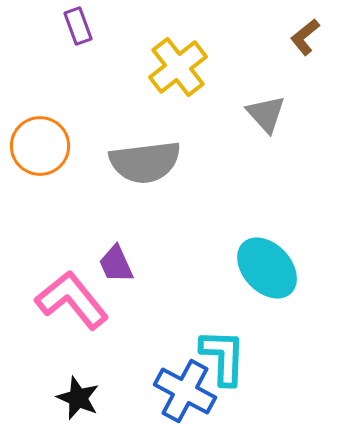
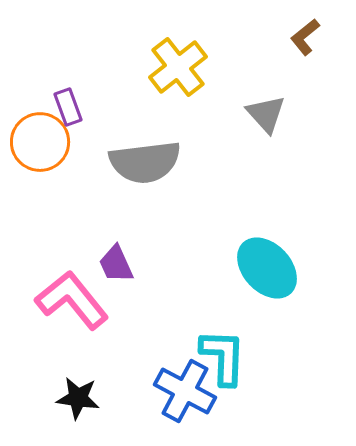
purple rectangle: moved 10 px left, 81 px down
orange circle: moved 4 px up
black star: rotated 15 degrees counterclockwise
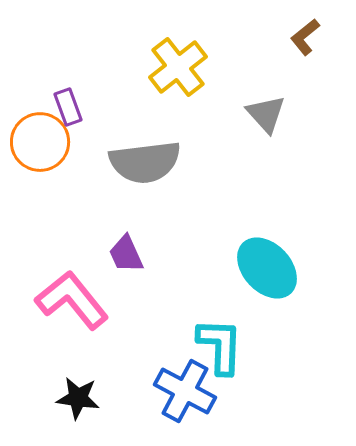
purple trapezoid: moved 10 px right, 10 px up
cyan L-shape: moved 3 px left, 11 px up
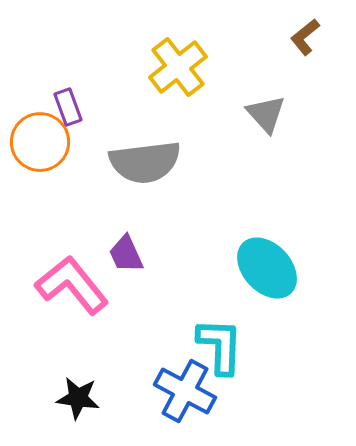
pink L-shape: moved 15 px up
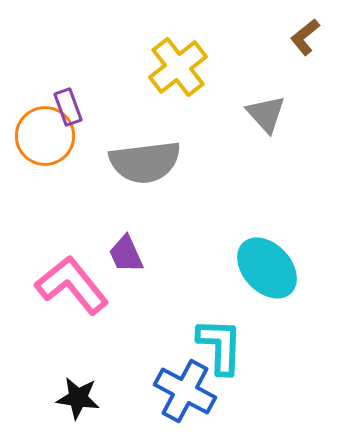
orange circle: moved 5 px right, 6 px up
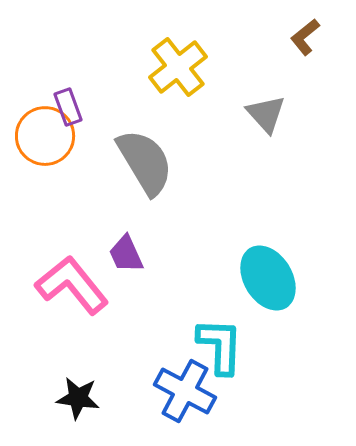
gray semicircle: rotated 114 degrees counterclockwise
cyan ellipse: moved 1 px right, 10 px down; rotated 12 degrees clockwise
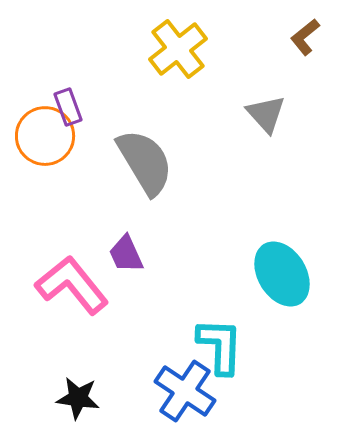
yellow cross: moved 18 px up
cyan ellipse: moved 14 px right, 4 px up
blue cross: rotated 6 degrees clockwise
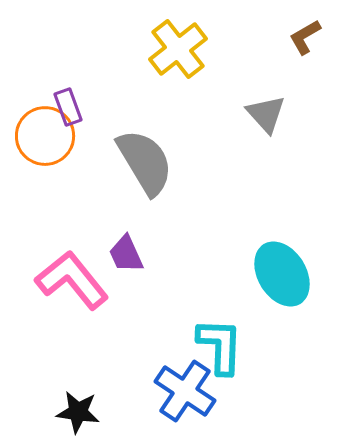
brown L-shape: rotated 9 degrees clockwise
pink L-shape: moved 5 px up
black star: moved 14 px down
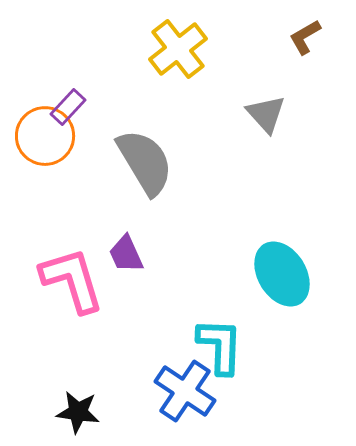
purple rectangle: rotated 63 degrees clockwise
pink L-shape: rotated 22 degrees clockwise
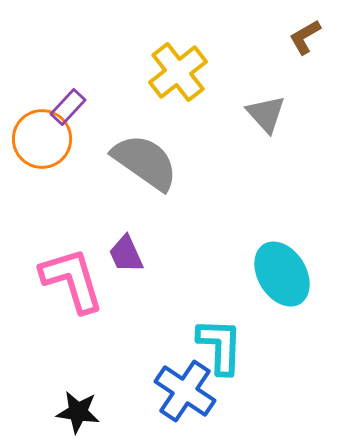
yellow cross: moved 23 px down
orange circle: moved 3 px left, 3 px down
gray semicircle: rotated 24 degrees counterclockwise
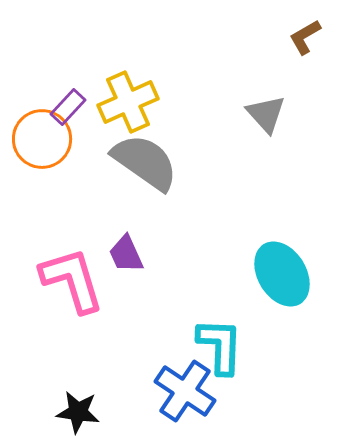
yellow cross: moved 50 px left, 30 px down; rotated 14 degrees clockwise
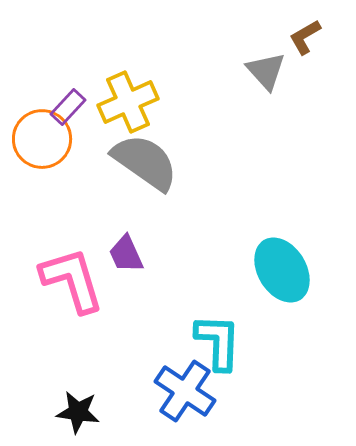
gray triangle: moved 43 px up
cyan ellipse: moved 4 px up
cyan L-shape: moved 2 px left, 4 px up
